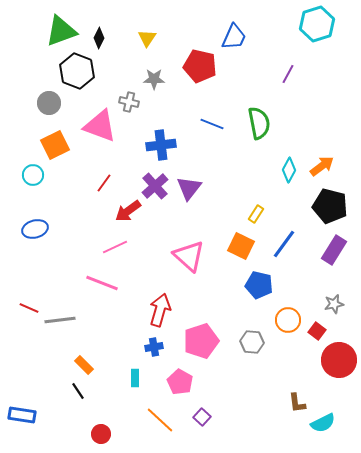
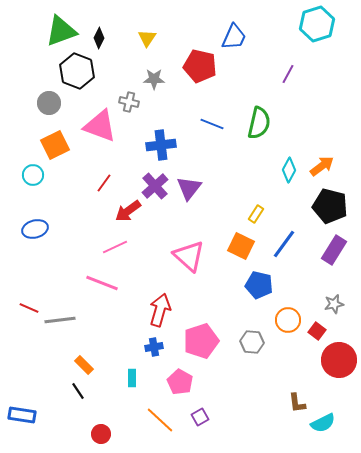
green semicircle at (259, 123): rotated 24 degrees clockwise
cyan rectangle at (135, 378): moved 3 px left
purple square at (202, 417): moved 2 px left; rotated 18 degrees clockwise
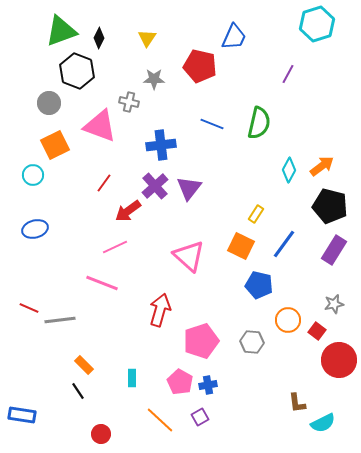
blue cross at (154, 347): moved 54 px right, 38 px down
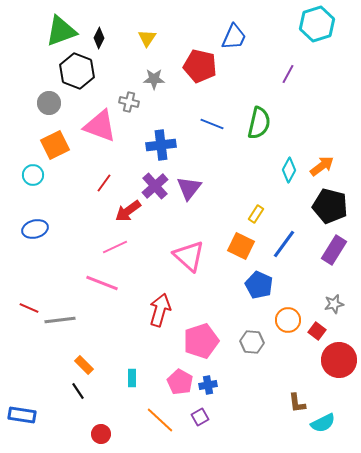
blue pentagon at (259, 285): rotated 12 degrees clockwise
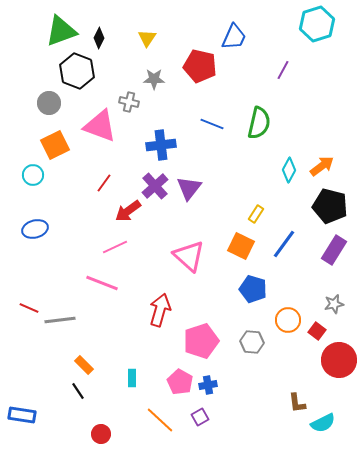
purple line at (288, 74): moved 5 px left, 4 px up
blue pentagon at (259, 285): moved 6 px left, 4 px down; rotated 8 degrees counterclockwise
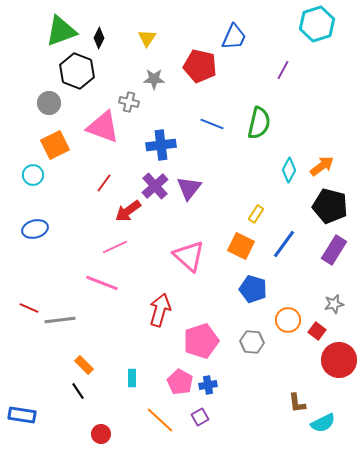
pink triangle at (100, 126): moved 3 px right, 1 px down
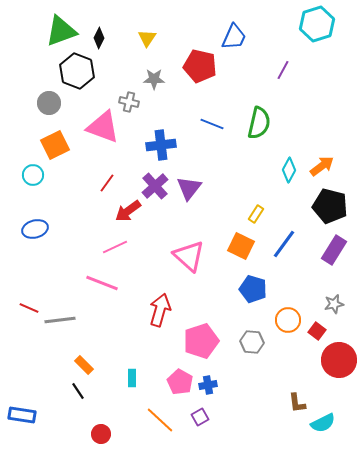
red line at (104, 183): moved 3 px right
